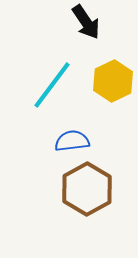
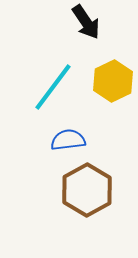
cyan line: moved 1 px right, 2 px down
blue semicircle: moved 4 px left, 1 px up
brown hexagon: moved 1 px down
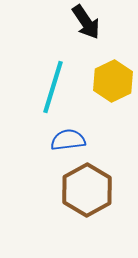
cyan line: rotated 20 degrees counterclockwise
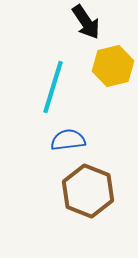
yellow hexagon: moved 15 px up; rotated 12 degrees clockwise
brown hexagon: moved 1 px right, 1 px down; rotated 9 degrees counterclockwise
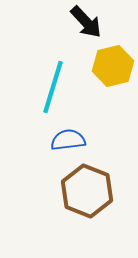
black arrow: rotated 9 degrees counterclockwise
brown hexagon: moved 1 px left
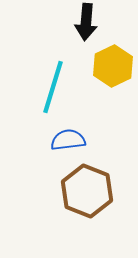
black arrow: rotated 48 degrees clockwise
yellow hexagon: rotated 12 degrees counterclockwise
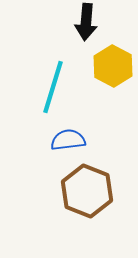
yellow hexagon: rotated 6 degrees counterclockwise
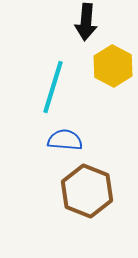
blue semicircle: moved 3 px left; rotated 12 degrees clockwise
